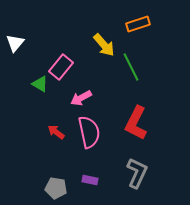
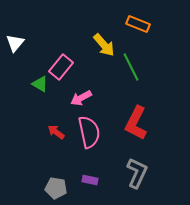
orange rectangle: rotated 40 degrees clockwise
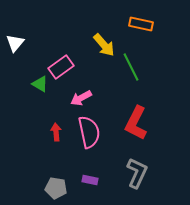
orange rectangle: moved 3 px right; rotated 10 degrees counterclockwise
pink rectangle: rotated 15 degrees clockwise
red arrow: rotated 48 degrees clockwise
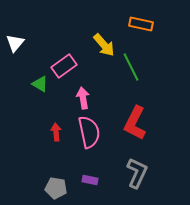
pink rectangle: moved 3 px right, 1 px up
pink arrow: moved 2 px right; rotated 110 degrees clockwise
red L-shape: moved 1 px left
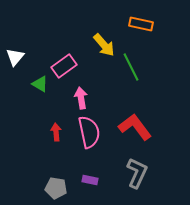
white triangle: moved 14 px down
pink arrow: moved 2 px left
red L-shape: moved 4 px down; rotated 116 degrees clockwise
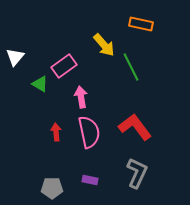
pink arrow: moved 1 px up
gray pentagon: moved 4 px left; rotated 10 degrees counterclockwise
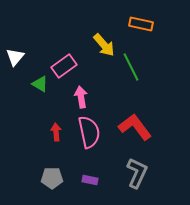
gray pentagon: moved 10 px up
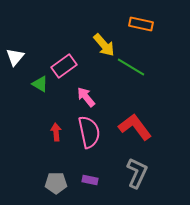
green line: rotated 32 degrees counterclockwise
pink arrow: moved 5 px right; rotated 30 degrees counterclockwise
gray pentagon: moved 4 px right, 5 px down
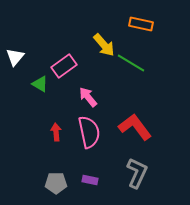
green line: moved 4 px up
pink arrow: moved 2 px right
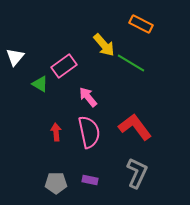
orange rectangle: rotated 15 degrees clockwise
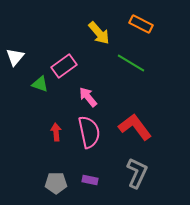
yellow arrow: moved 5 px left, 12 px up
green triangle: rotated 12 degrees counterclockwise
